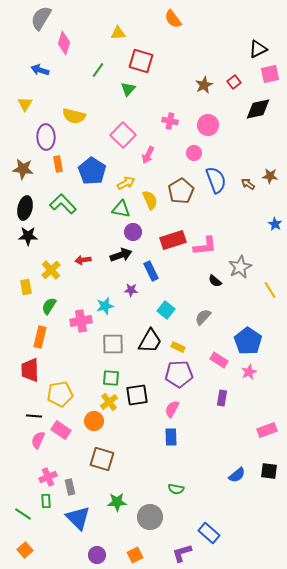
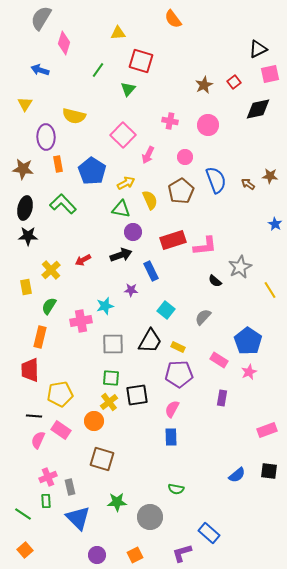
pink circle at (194, 153): moved 9 px left, 4 px down
red arrow at (83, 260): rotated 21 degrees counterclockwise
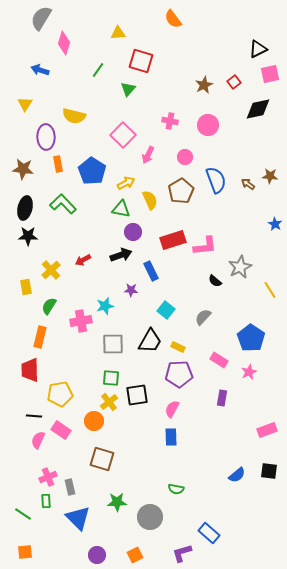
blue pentagon at (248, 341): moved 3 px right, 3 px up
orange square at (25, 550): moved 2 px down; rotated 35 degrees clockwise
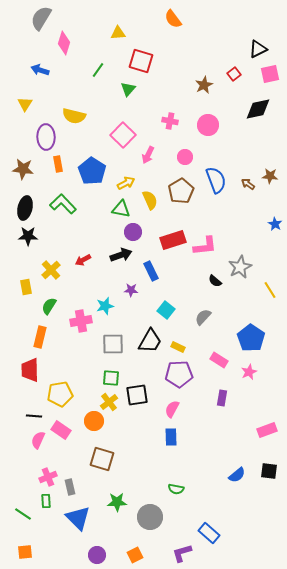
red square at (234, 82): moved 8 px up
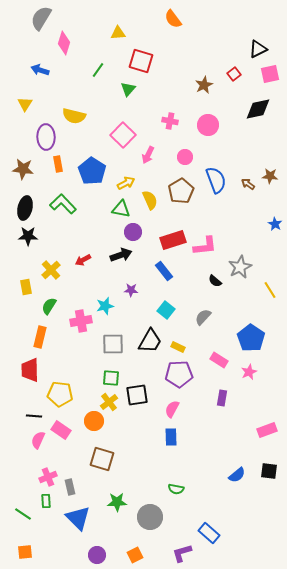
blue rectangle at (151, 271): moved 13 px right; rotated 12 degrees counterclockwise
yellow pentagon at (60, 394): rotated 15 degrees clockwise
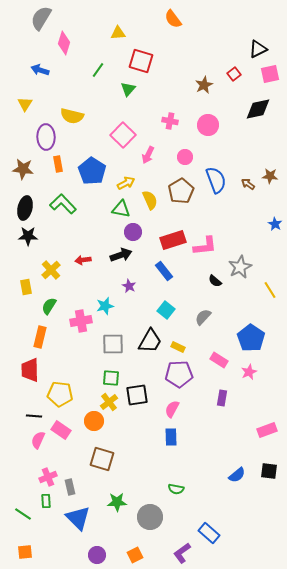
yellow semicircle at (74, 116): moved 2 px left
red arrow at (83, 260): rotated 21 degrees clockwise
purple star at (131, 290): moved 2 px left, 4 px up; rotated 24 degrees clockwise
purple L-shape at (182, 553): rotated 20 degrees counterclockwise
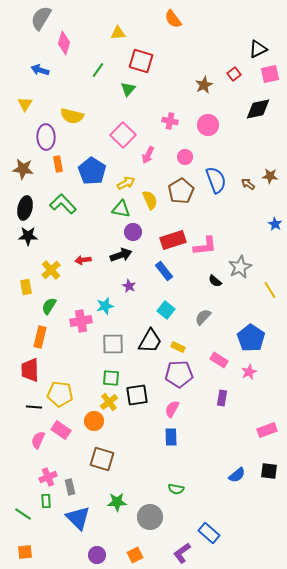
black line at (34, 416): moved 9 px up
